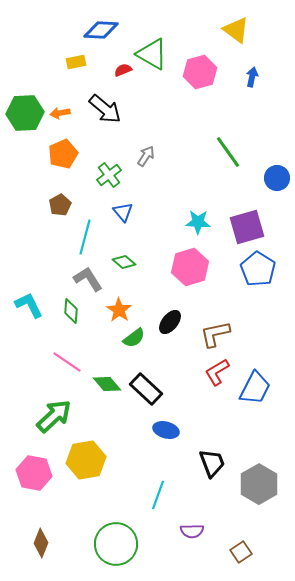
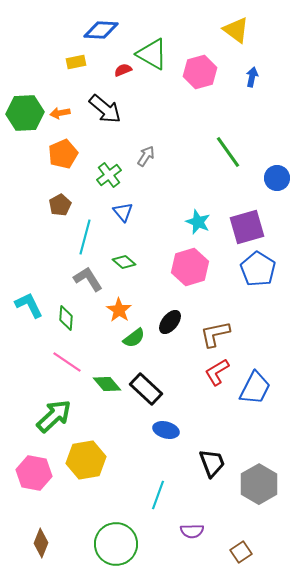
cyan star at (198, 222): rotated 20 degrees clockwise
green diamond at (71, 311): moved 5 px left, 7 px down
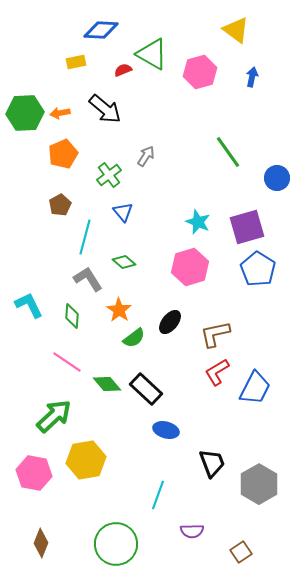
green diamond at (66, 318): moved 6 px right, 2 px up
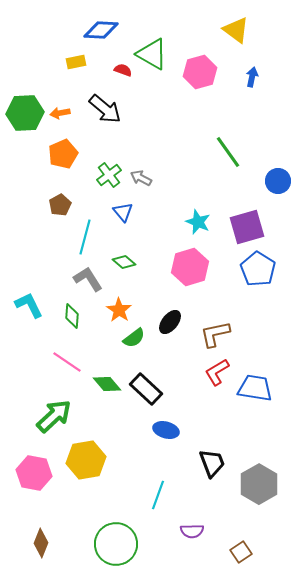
red semicircle at (123, 70): rotated 42 degrees clockwise
gray arrow at (146, 156): moved 5 px left, 22 px down; rotated 95 degrees counterclockwise
blue circle at (277, 178): moved 1 px right, 3 px down
blue trapezoid at (255, 388): rotated 108 degrees counterclockwise
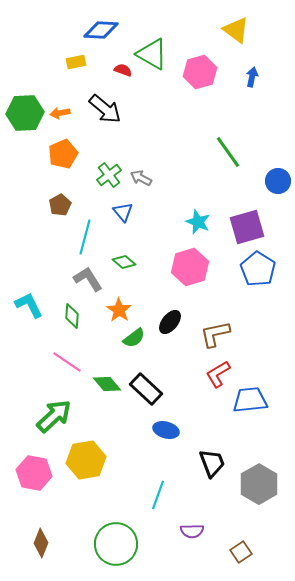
red L-shape at (217, 372): moved 1 px right, 2 px down
blue trapezoid at (255, 388): moved 5 px left, 12 px down; rotated 15 degrees counterclockwise
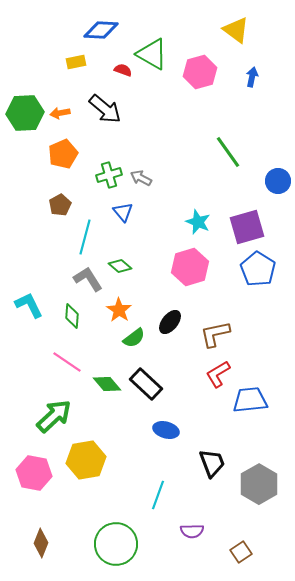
green cross at (109, 175): rotated 20 degrees clockwise
green diamond at (124, 262): moved 4 px left, 4 px down
black rectangle at (146, 389): moved 5 px up
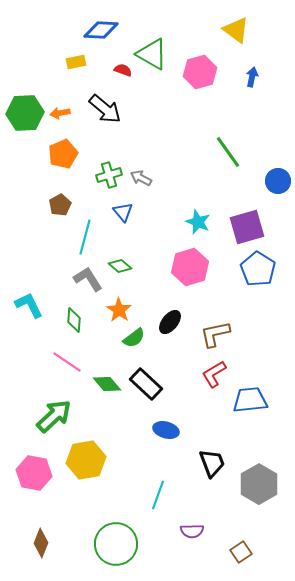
green diamond at (72, 316): moved 2 px right, 4 px down
red L-shape at (218, 374): moved 4 px left
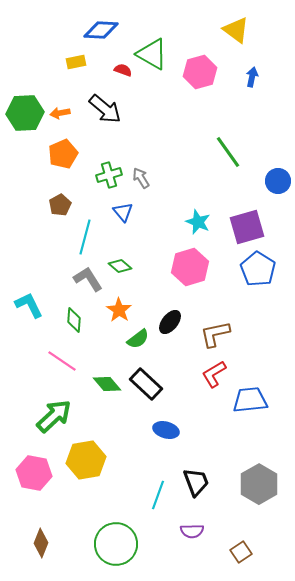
gray arrow at (141, 178): rotated 30 degrees clockwise
green semicircle at (134, 338): moved 4 px right, 1 px down
pink line at (67, 362): moved 5 px left, 1 px up
black trapezoid at (212, 463): moved 16 px left, 19 px down
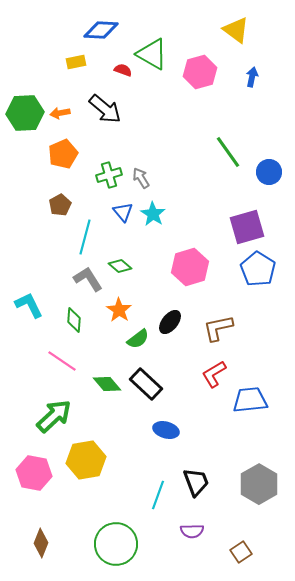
blue circle at (278, 181): moved 9 px left, 9 px up
cyan star at (198, 222): moved 45 px left, 8 px up; rotated 10 degrees clockwise
brown L-shape at (215, 334): moved 3 px right, 6 px up
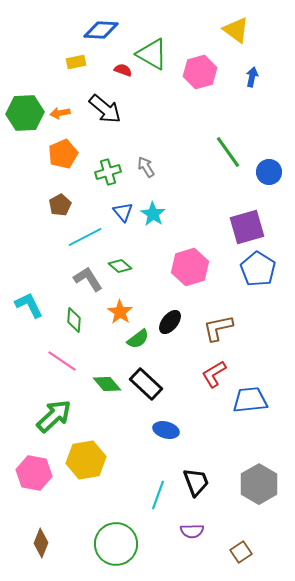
green cross at (109, 175): moved 1 px left, 3 px up
gray arrow at (141, 178): moved 5 px right, 11 px up
cyan line at (85, 237): rotated 48 degrees clockwise
orange star at (119, 310): moved 1 px right, 2 px down
